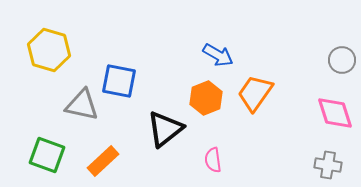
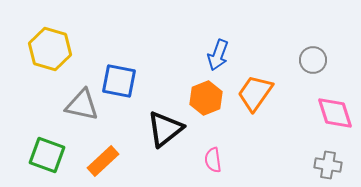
yellow hexagon: moved 1 px right, 1 px up
blue arrow: rotated 80 degrees clockwise
gray circle: moved 29 px left
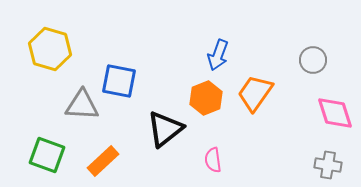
gray triangle: rotated 9 degrees counterclockwise
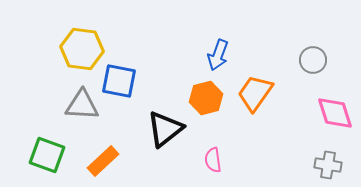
yellow hexagon: moved 32 px right; rotated 9 degrees counterclockwise
orange hexagon: rotated 8 degrees clockwise
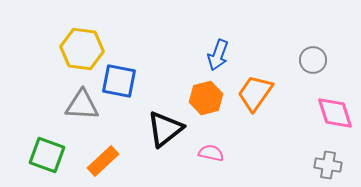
pink semicircle: moved 2 px left, 7 px up; rotated 110 degrees clockwise
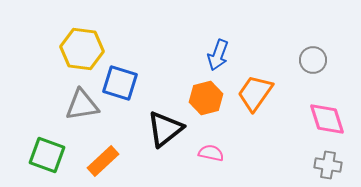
blue square: moved 1 px right, 2 px down; rotated 6 degrees clockwise
gray triangle: rotated 12 degrees counterclockwise
pink diamond: moved 8 px left, 6 px down
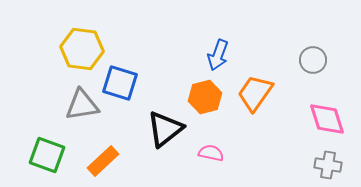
orange hexagon: moved 1 px left, 1 px up
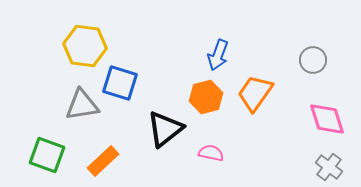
yellow hexagon: moved 3 px right, 3 px up
orange hexagon: moved 1 px right
gray cross: moved 1 px right, 2 px down; rotated 28 degrees clockwise
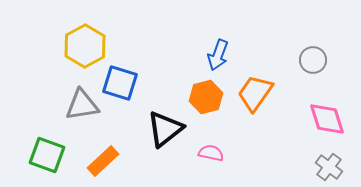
yellow hexagon: rotated 24 degrees clockwise
